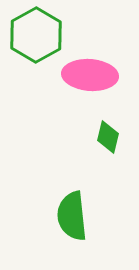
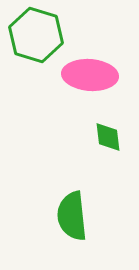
green hexagon: rotated 14 degrees counterclockwise
green diamond: rotated 20 degrees counterclockwise
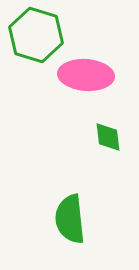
pink ellipse: moved 4 px left
green semicircle: moved 2 px left, 3 px down
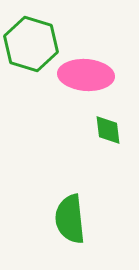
green hexagon: moved 5 px left, 9 px down
green diamond: moved 7 px up
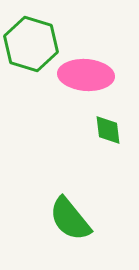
green semicircle: rotated 33 degrees counterclockwise
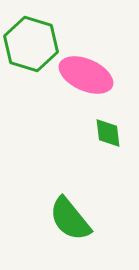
pink ellipse: rotated 20 degrees clockwise
green diamond: moved 3 px down
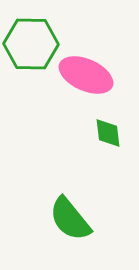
green hexagon: rotated 16 degrees counterclockwise
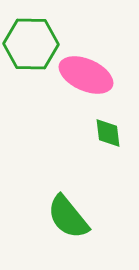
green semicircle: moved 2 px left, 2 px up
